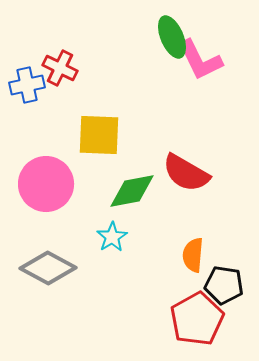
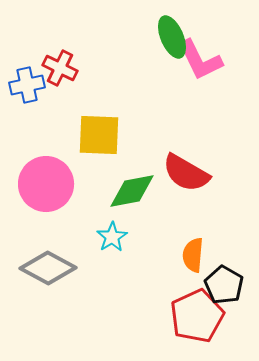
black pentagon: rotated 21 degrees clockwise
red pentagon: moved 3 px up; rotated 4 degrees clockwise
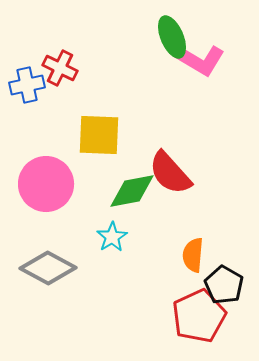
pink L-shape: rotated 33 degrees counterclockwise
red semicircle: moved 16 px left; rotated 18 degrees clockwise
red pentagon: moved 2 px right
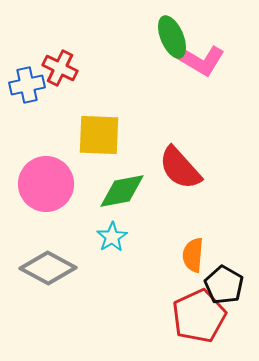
red semicircle: moved 10 px right, 5 px up
green diamond: moved 10 px left
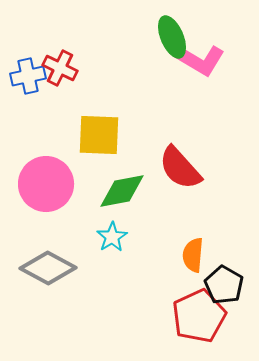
blue cross: moved 1 px right, 9 px up
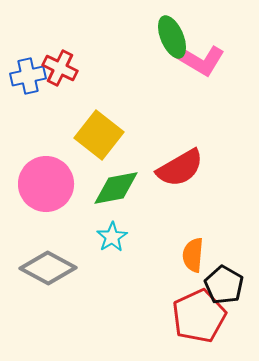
yellow square: rotated 36 degrees clockwise
red semicircle: rotated 78 degrees counterclockwise
green diamond: moved 6 px left, 3 px up
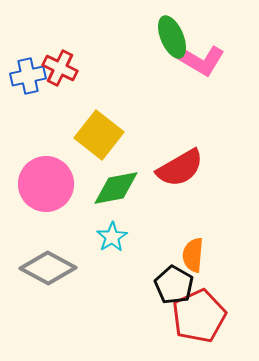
black pentagon: moved 50 px left
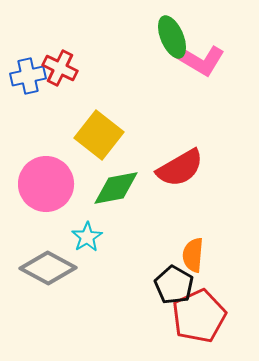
cyan star: moved 25 px left
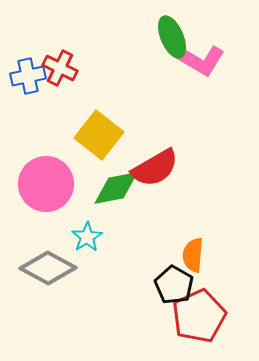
red semicircle: moved 25 px left
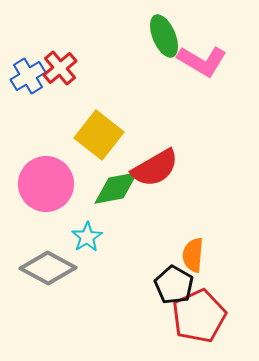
green ellipse: moved 8 px left, 1 px up
pink L-shape: moved 2 px right, 1 px down
red cross: rotated 24 degrees clockwise
blue cross: rotated 20 degrees counterclockwise
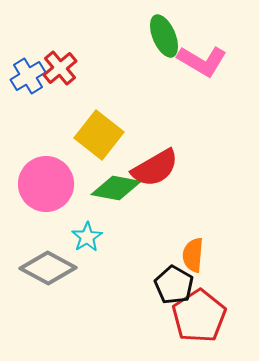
green diamond: rotated 21 degrees clockwise
red pentagon: rotated 8 degrees counterclockwise
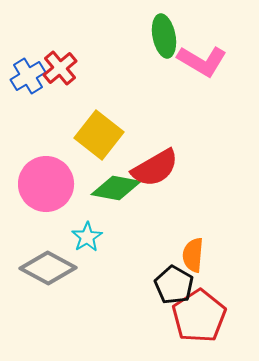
green ellipse: rotated 12 degrees clockwise
